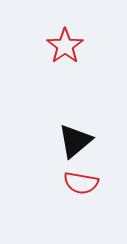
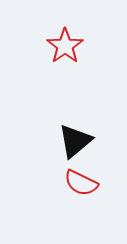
red semicircle: rotated 16 degrees clockwise
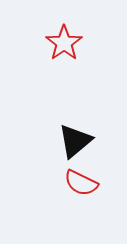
red star: moved 1 px left, 3 px up
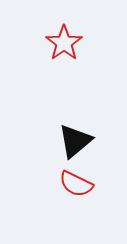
red semicircle: moved 5 px left, 1 px down
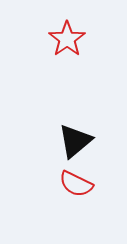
red star: moved 3 px right, 4 px up
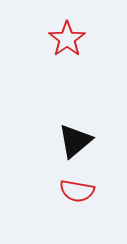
red semicircle: moved 1 px right, 7 px down; rotated 16 degrees counterclockwise
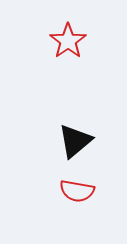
red star: moved 1 px right, 2 px down
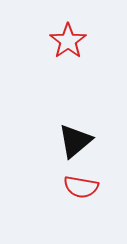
red semicircle: moved 4 px right, 4 px up
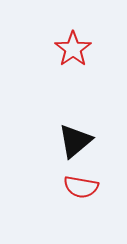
red star: moved 5 px right, 8 px down
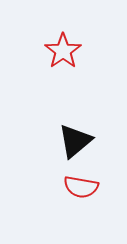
red star: moved 10 px left, 2 px down
